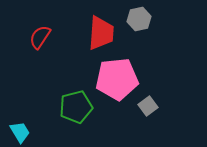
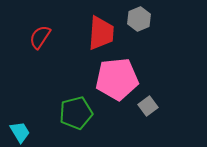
gray hexagon: rotated 10 degrees counterclockwise
green pentagon: moved 6 px down
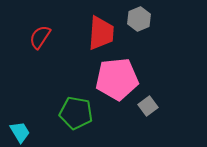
green pentagon: rotated 24 degrees clockwise
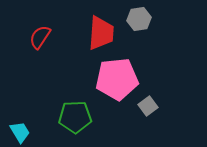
gray hexagon: rotated 15 degrees clockwise
green pentagon: moved 1 px left, 4 px down; rotated 12 degrees counterclockwise
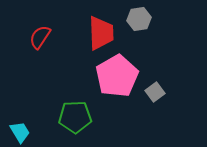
red trapezoid: rotated 6 degrees counterclockwise
pink pentagon: moved 3 px up; rotated 24 degrees counterclockwise
gray square: moved 7 px right, 14 px up
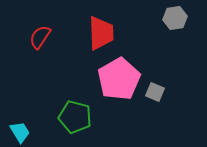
gray hexagon: moved 36 px right, 1 px up
pink pentagon: moved 2 px right, 3 px down
gray square: rotated 30 degrees counterclockwise
green pentagon: rotated 16 degrees clockwise
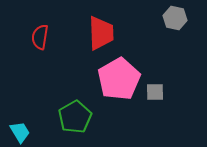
gray hexagon: rotated 20 degrees clockwise
red semicircle: rotated 25 degrees counterclockwise
gray square: rotated 24 degrees counterclockwise
green pentagon: rotated 28 degrees clockwise
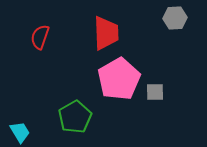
gray hexagon: rotated 15 degrees counterclockwise
red trapezoid: moved 5 px right
red semicircle: rotated 10 degrees clockwise
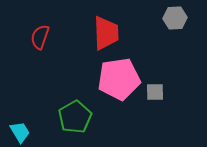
pink pentagon: rotated 21 degrees clockwise
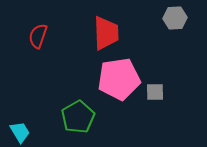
red semicircle: moved 2 px left, 1 px up
green pentagon: moved 3 px right
